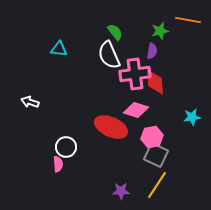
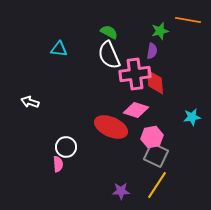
green semicircle: moved 6 px left; rotated 24 degrees counterclockwise
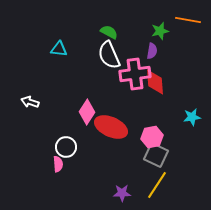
pink diamond: moved 49 px left, 2 px down; rotated 75 degrees counterclockwise
purple star: moved 1 px right, 2 px down
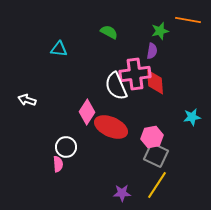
white semicircle: moved 7 px right, 31 px down
white arrow: moved 3 px left, 2 px up
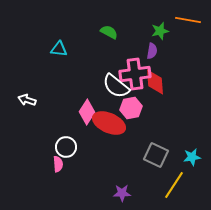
white semicircle: rotated 28 degrees counterclockwise
cyan star: moved 40 px down
red ellipse: moved 2 px left, 4 px up
pink hexagon: moved 21 px left, 29 px up
yellow line: moved 17 px right
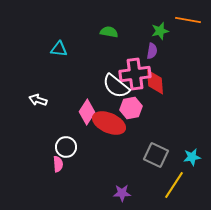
green semicircle: rotated 18 degrees counterclockwise
white arrow: moved 11 px right
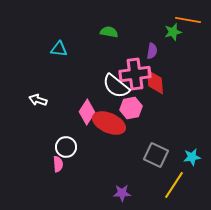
green star: moved 13 px right, 1 px down
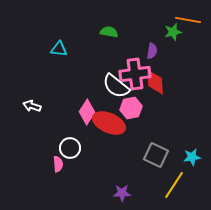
white arrow: moved 6 px left, 6 px down
white circle: moved 4 px right, 1 px down
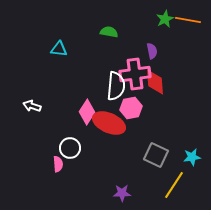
green star: moved 8 px left, 13 px up; rotated 12 degrees counterclockwise
purple semicircle: rotated 21 degrees counterclockwise
white semicircle: rotated 124 degrees counterclockwise
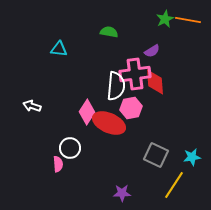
purple semicircle: rotated 70 degrees clockwise
